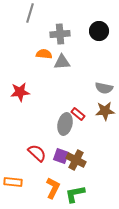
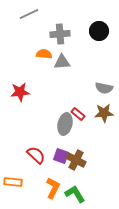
gray line: moved 1 px left, 1 px down; rotated 48 degrees clockwise
brown star: moved 1 px left, 2 px down
red semicircle: moved 1 px left, 2 px down
green L-shape: rotated 70 degrees clockwise
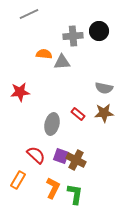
gray cross: moved 13 px right, 2 px down
gray ellipse: moved 13 px left
orange rectangle: moved 5 px right, 2 px up; rotated 66 degrees counterclockwise
green L-shape: rotated 40 degrees clockwise
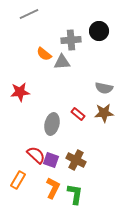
gray cross: moved 2 px left, 4 px down
orange semicircle: rotated 147 degrees counterclockwise
purple square: moved 10 px left, 4 px down
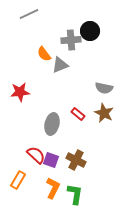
black circle: moved 9 px left
orange semicircle: rotated 14 degrees clockwise
gray triangle: moved 2 px left, 3 px down; rotated 18 degrees counterclockwise
brown star: rotated 30 degrees clockwise
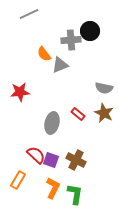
gray ellipse: moved 1 px up
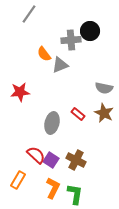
gray line: rotated 30 degrees counterclockwise
purple square: rotated 14 degrees clockwise
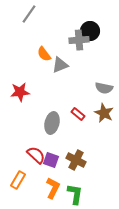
gray cross: moved 8 px right
purple square: rotated 14 degrees counterclockwise
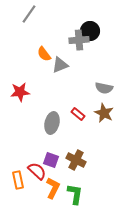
red semicircle: moved 1 px right, 16 px down
orange rectangle: rotated 42 degrees counterclockwise
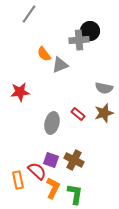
brown star: rotated 30 degrees clockwise
brown cross: moved 2 px left
